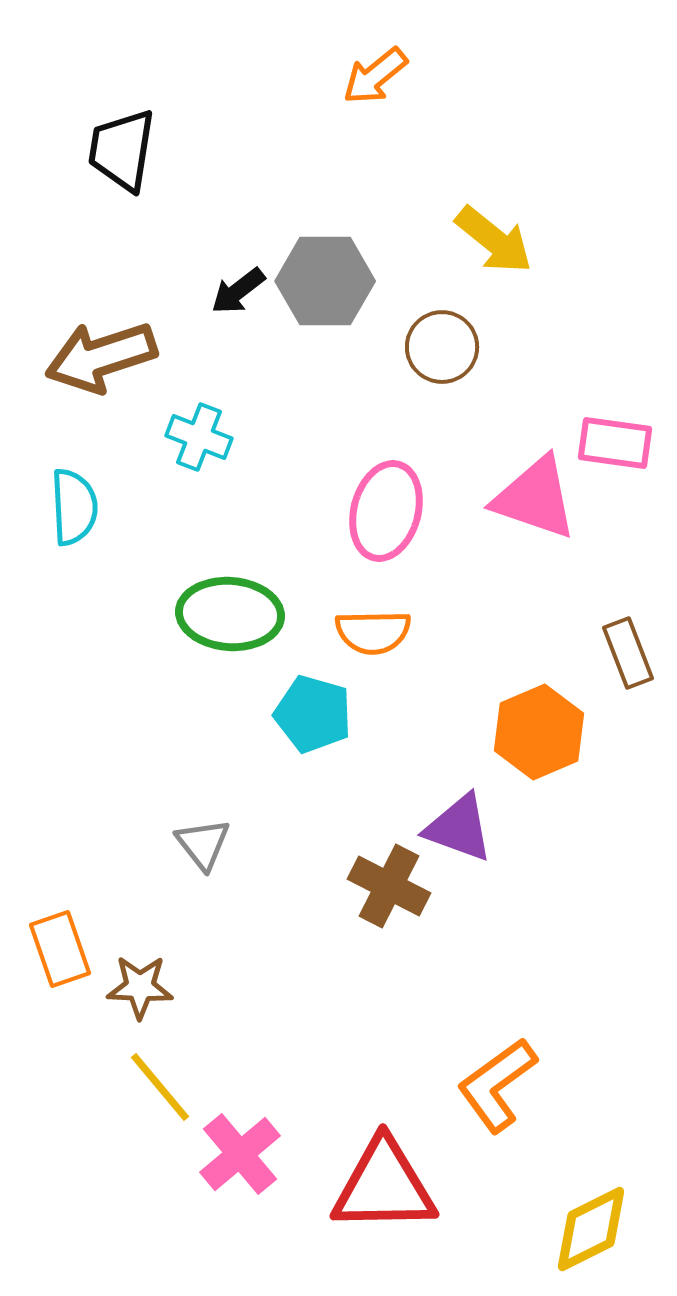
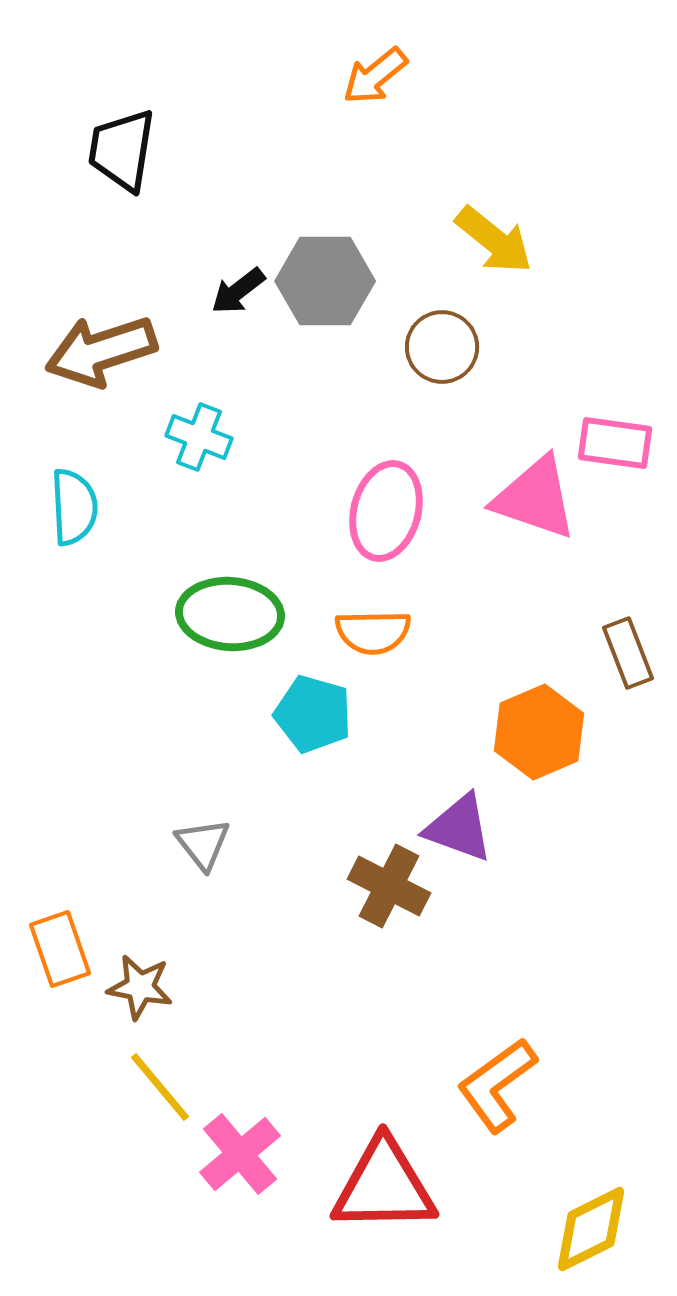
brown arrow: moved 6 px up
brown star: rotated 8 degrees clockwise
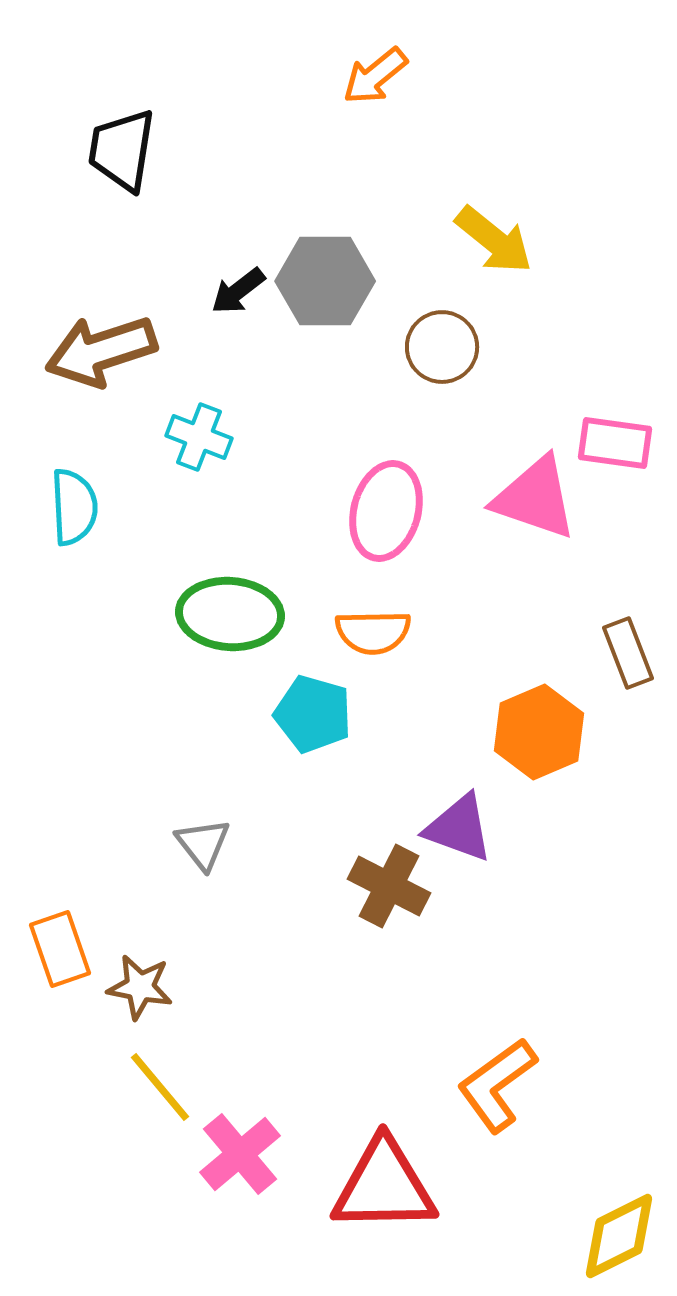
yellow diamond: moved 28 px right, 7 px down
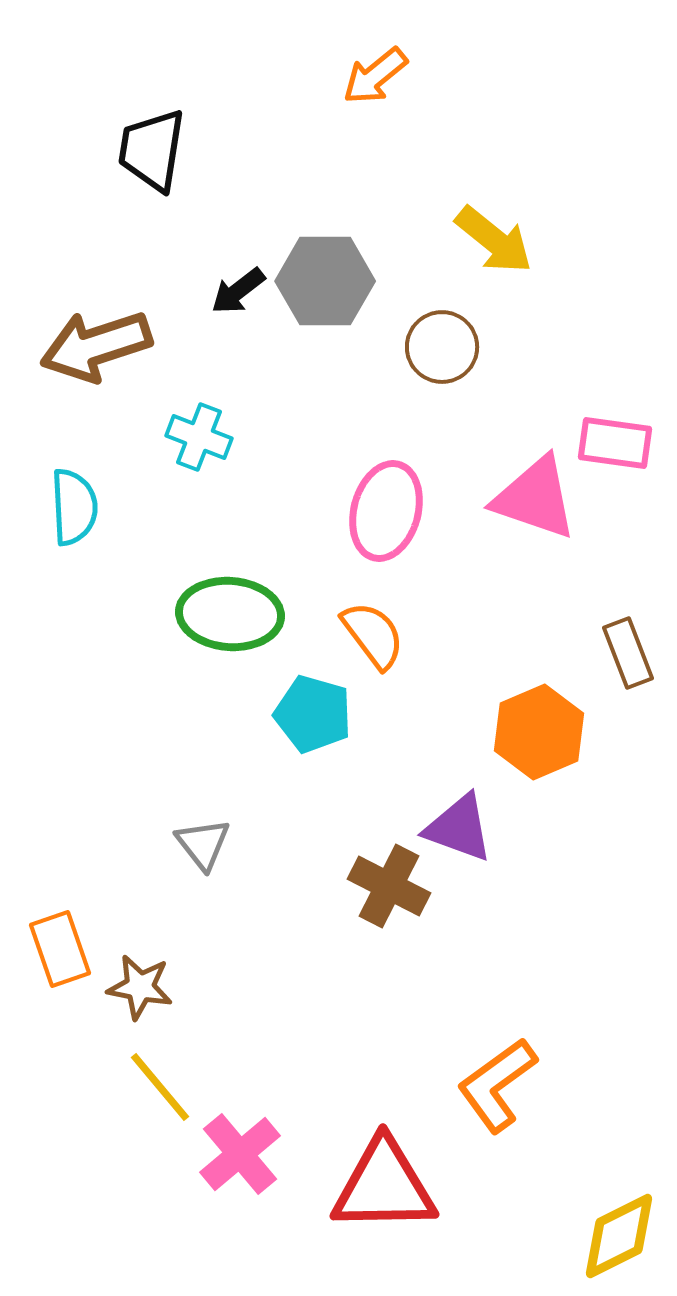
black trapezoid: moved 30 px right
brown arrow: moved 5 px left, 5 px up
orange semicircle: moved 3 px down; rotated 126 degrees counterclockwise
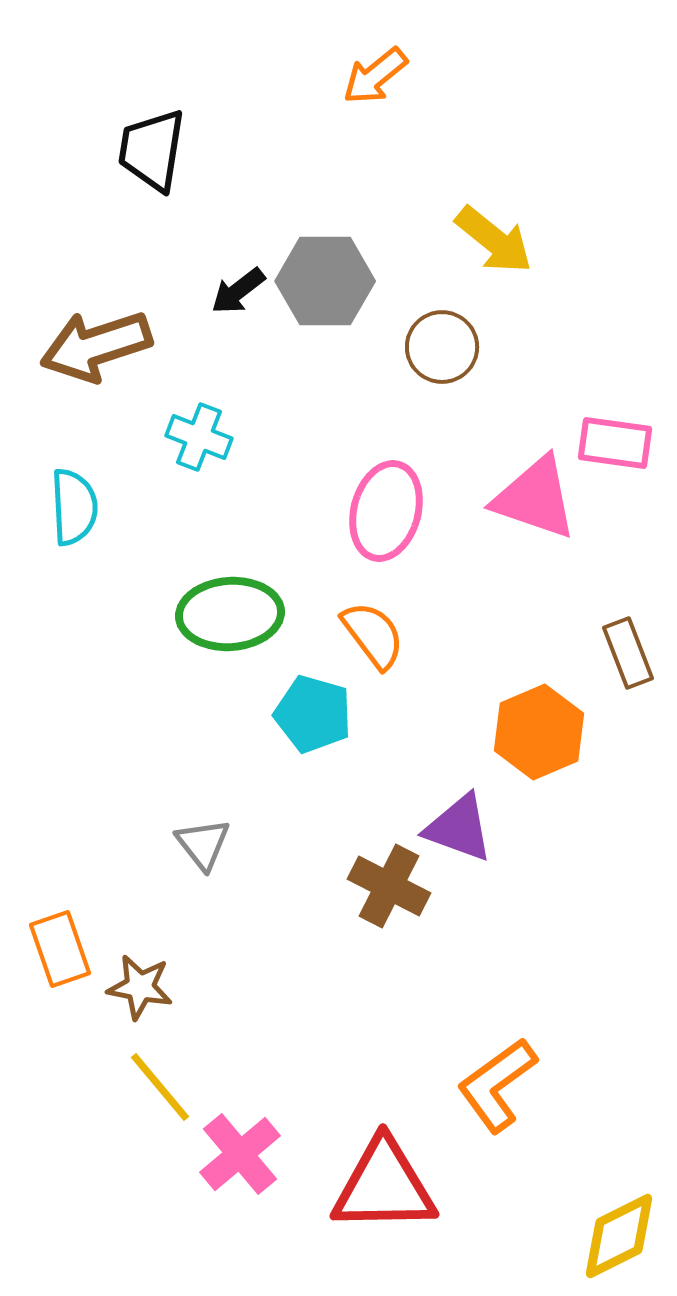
green ellipse: rotated 8 degrees counterclockwise
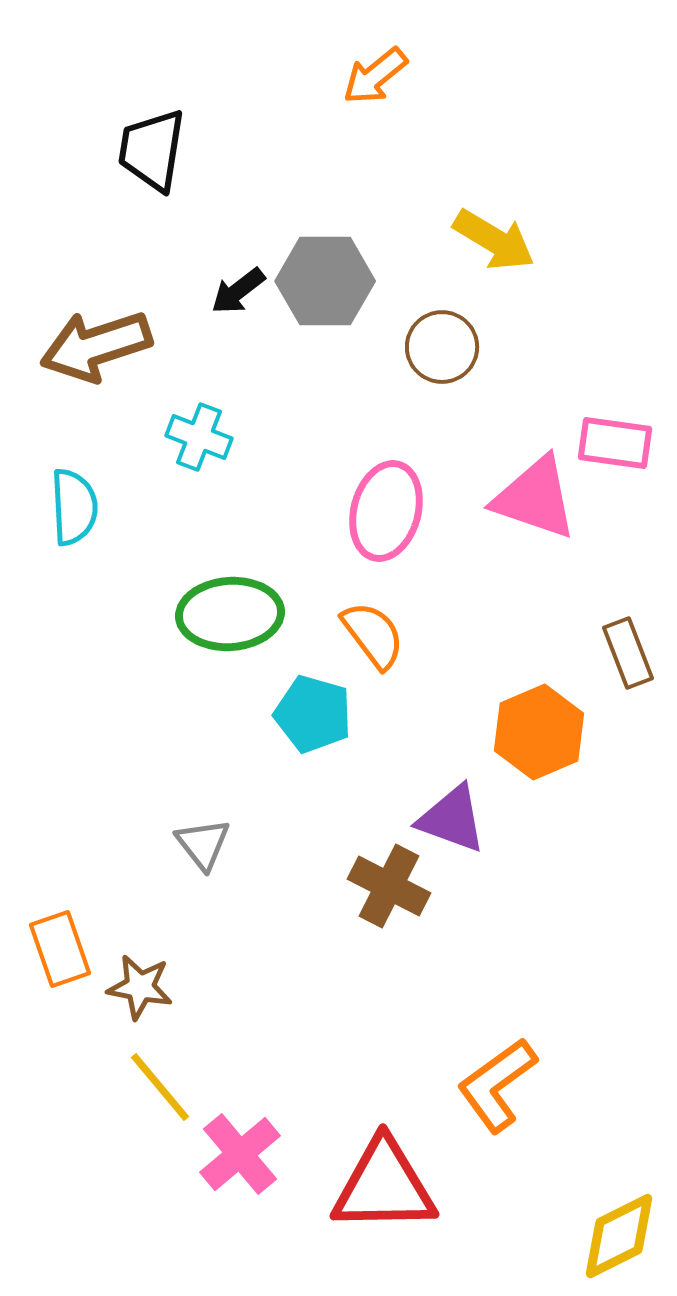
yellow arrow: rotated 8 degrees counterclockwise
purple triangle: moved 7 px left, 9 px up
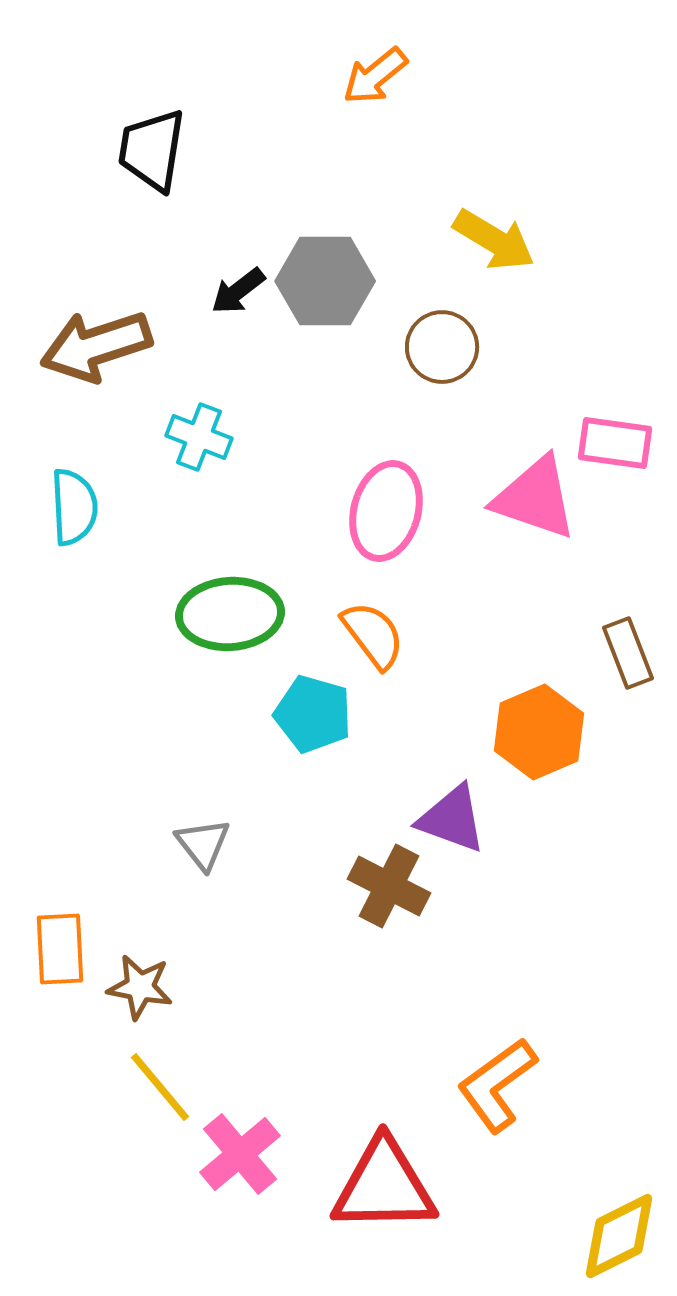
orange rectangle: rotated 16 degrees clockwise
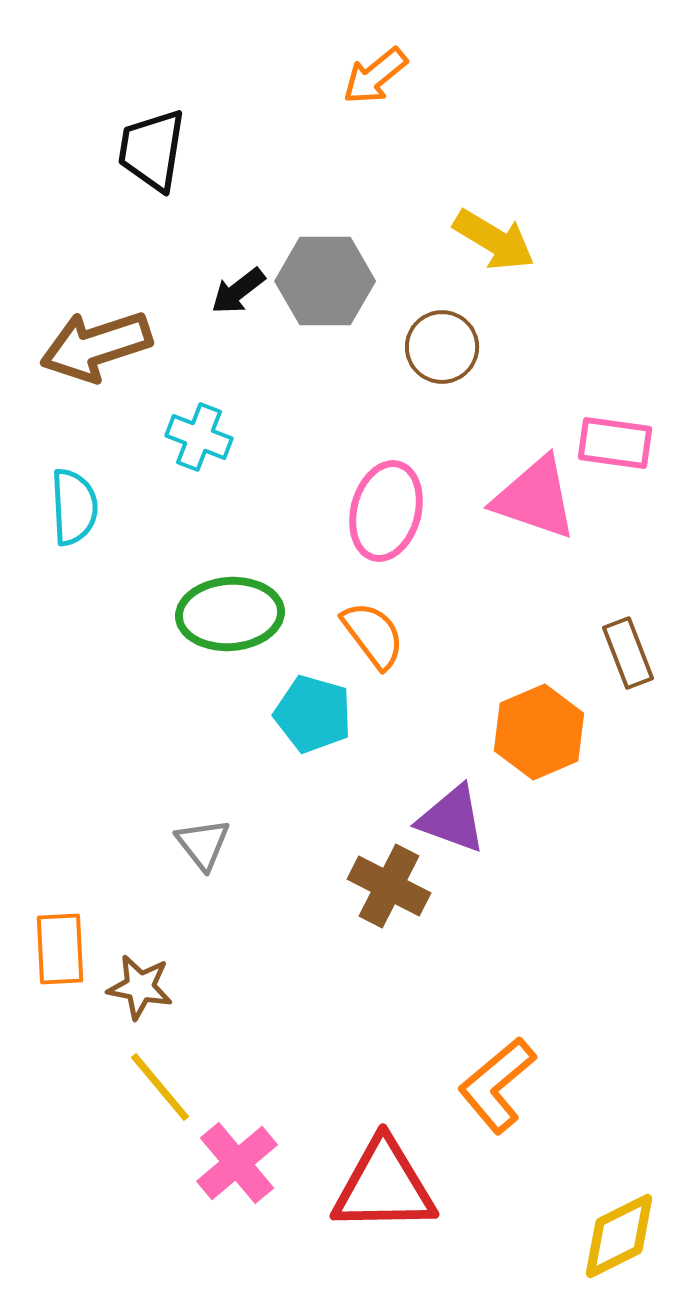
orange L-shape: rotated 4 degrees counterclockwise
pink cross: moved 3 px left, 9 px down
